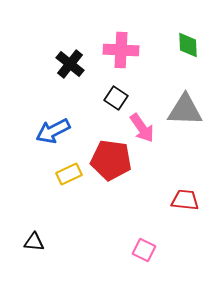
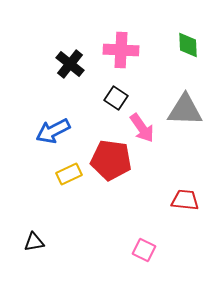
black triangle: rotated 15 degrees counterclockwise
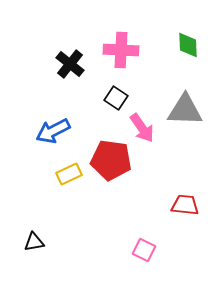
red trapezoid: moved 5 px down
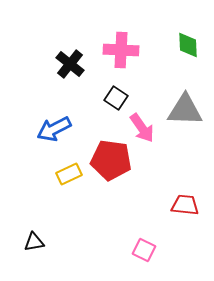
blue arrow: moved 1 px right, 2 px up
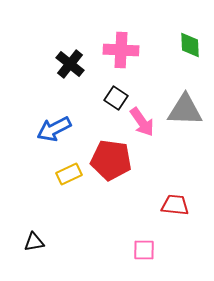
green diamond: moved 2 px right
pink arrow: moved 6 px up
red trapezoid: moved 10 px left
pink square: rotated 25 degrees counterclockwise
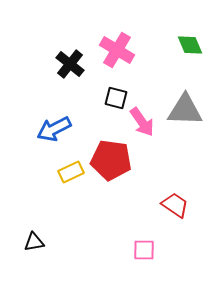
green diamond: rotated 20 degrees counterclockwise
pink cross: moved 4 px left; rotated 28 degrees clockwise
black square: rotated 20 degrees counterclockwise
yellow rectangle: moved 2 px right, 2 px up
red trapezoid: rotated 28 degrees clockwise
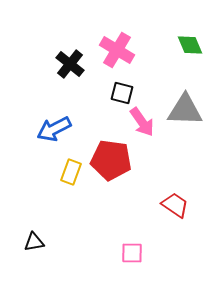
black square: moved 6 px right, 5 px up
yellow rectangle: rotated 45 degrees counterclockwise
pink square: moved 12 px left, 3 px down
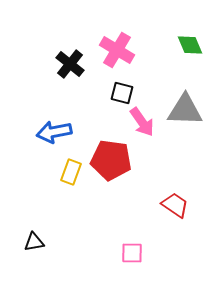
blue arrow: moved 3 px down; rotated 16 degrees clockwise
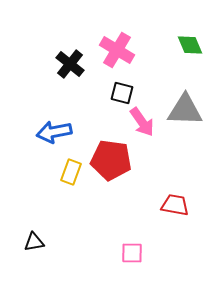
red trapezoid: rotated 24 degrees counterclockwise
